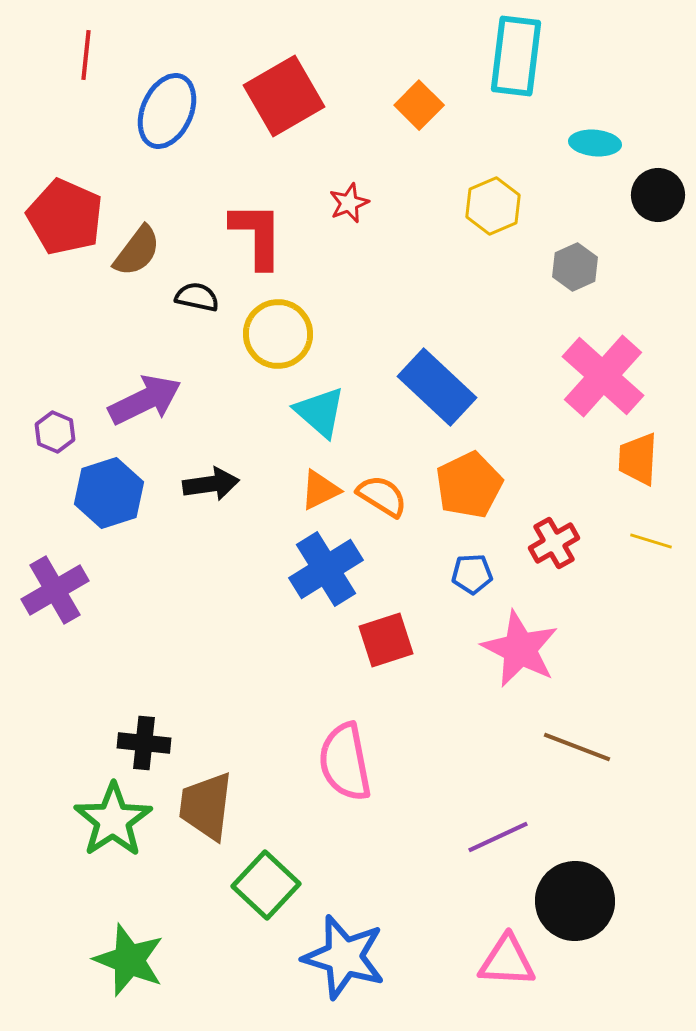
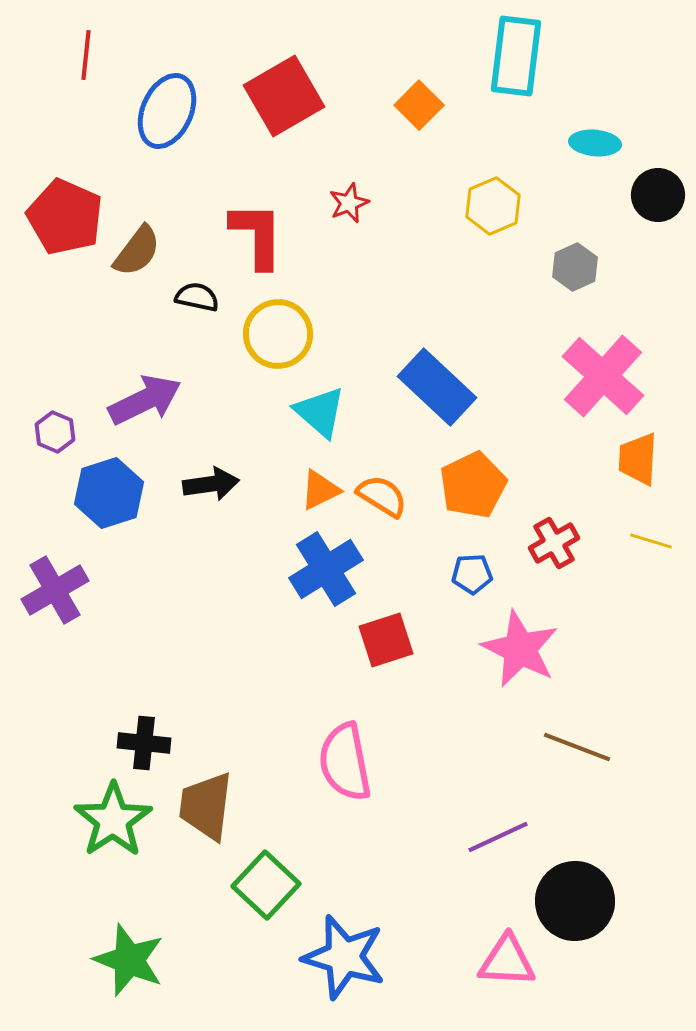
orange pentagon at (469, 485): moved 4 px right
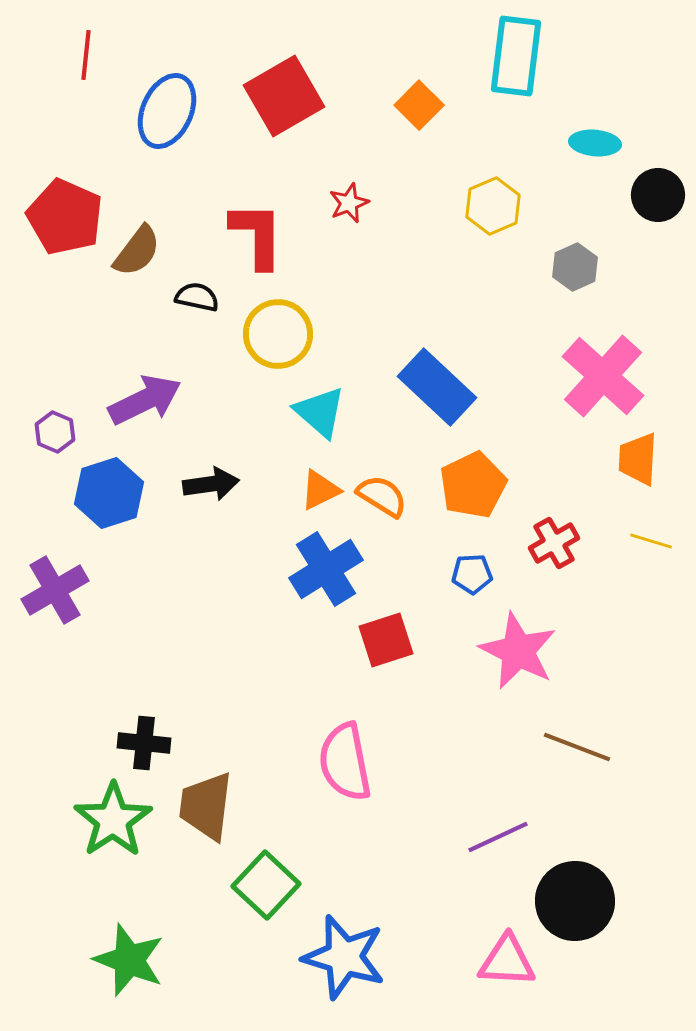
pink star at (520, 649): moved 2 px left, 2 px down
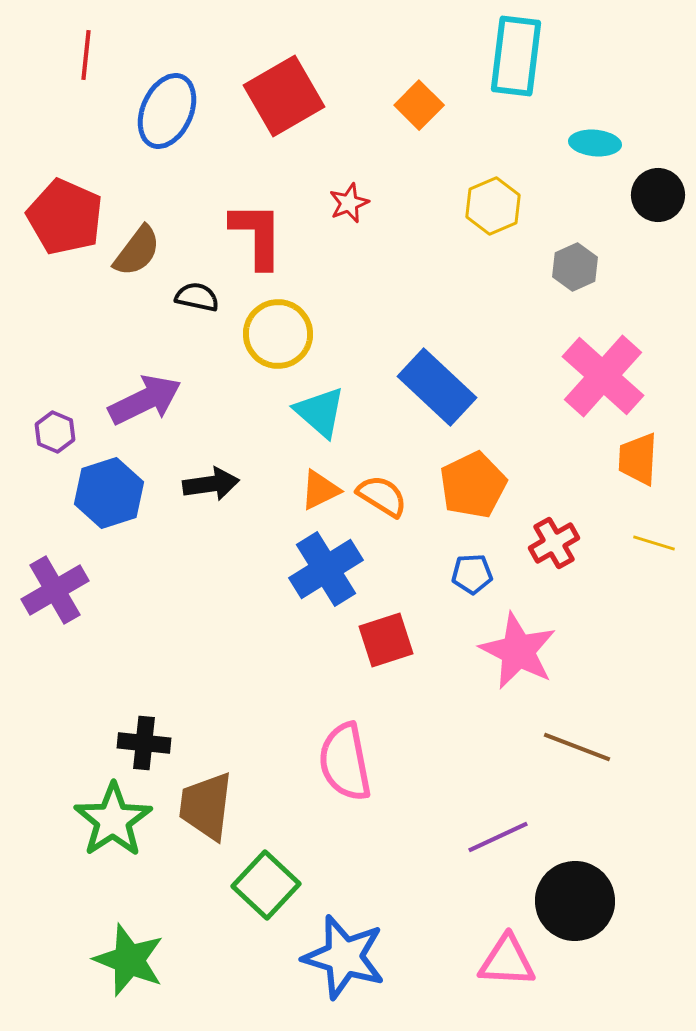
yellow line at (651, 541): moved 3 px right, 2 px down
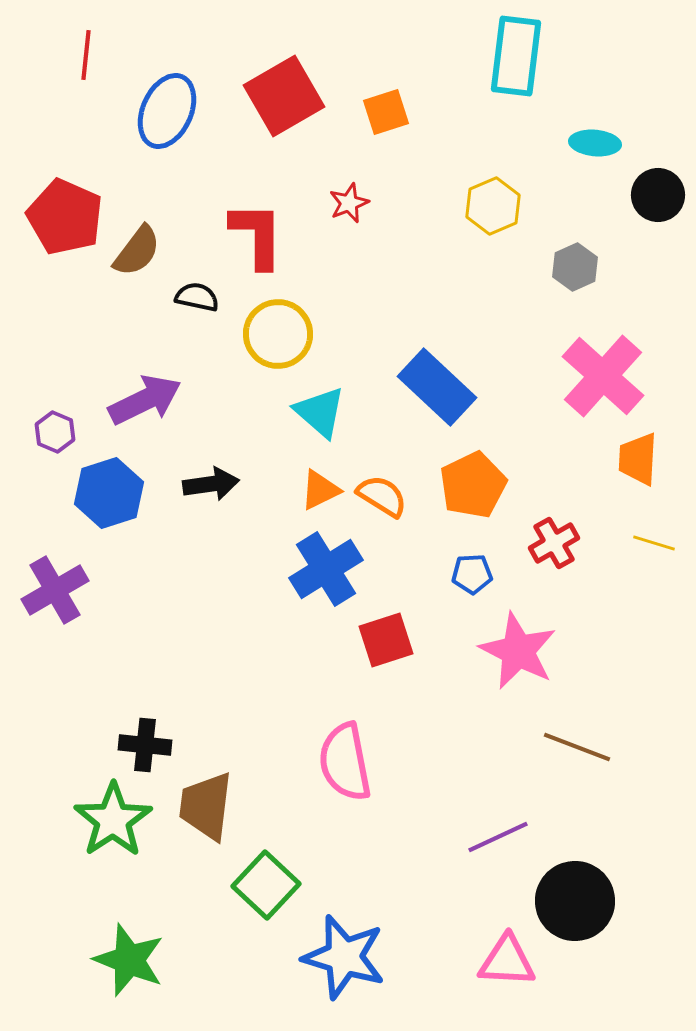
orange square at (419, 105): moved 33 px left, 7 px down; rotated 27 degrees clockwise
black cross at (144, 743): moved 1 px right, 2 px down
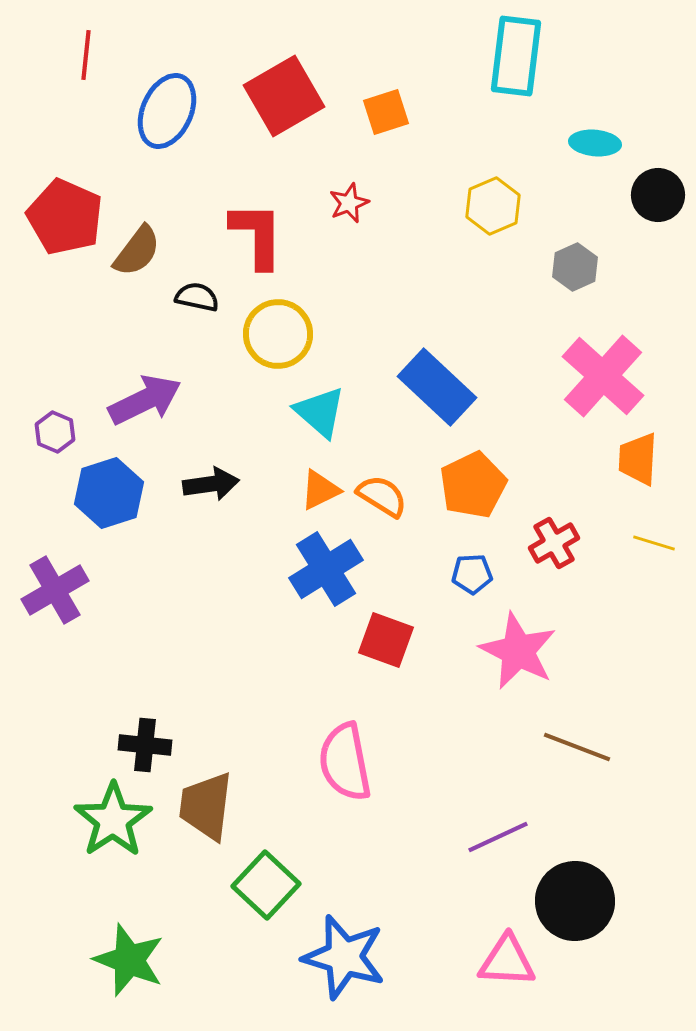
red square at (386, 640): rotated 38 degrees clockwise
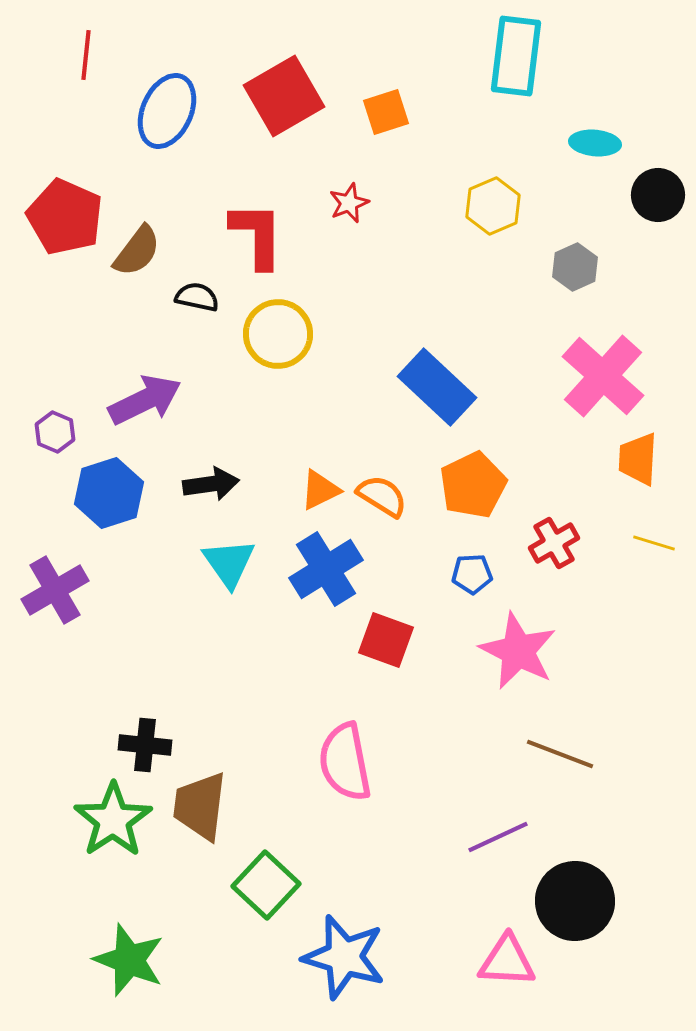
cyan triangle at (320, 412): moved 91 px left, 151 px down; rotated 14 degrees clockwise
brown line at (577, 747): moved 17 px left, 7 px down
brown trapezoid at (206, 806): moved 6 px left
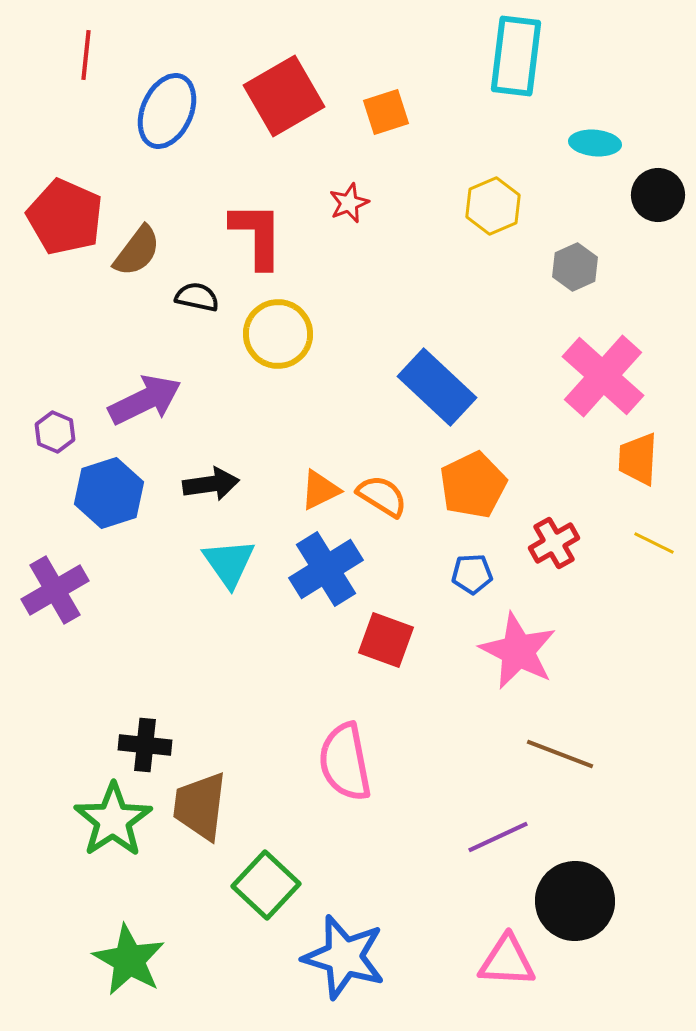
yellow line at (654, 543): rotated 9 degrees clockwise
green star at (129, 960): rotated 8 degrees clockwise
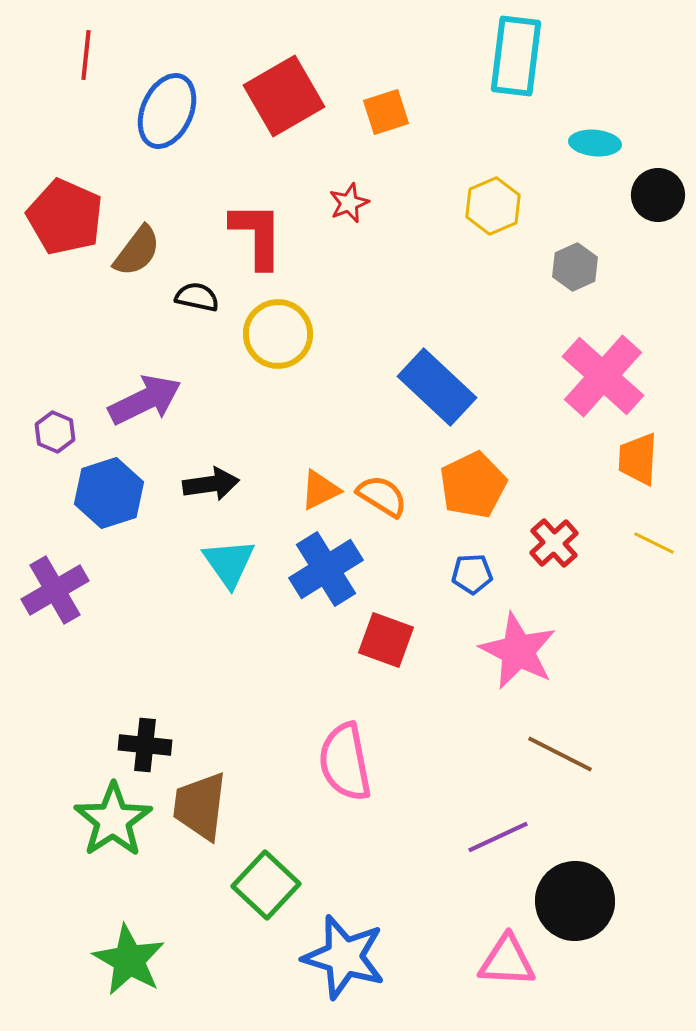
red cross at (554, 543): rotated 12 degrees counterclockwise
brown line at (560, 754): rotated 6 degrees clockwise
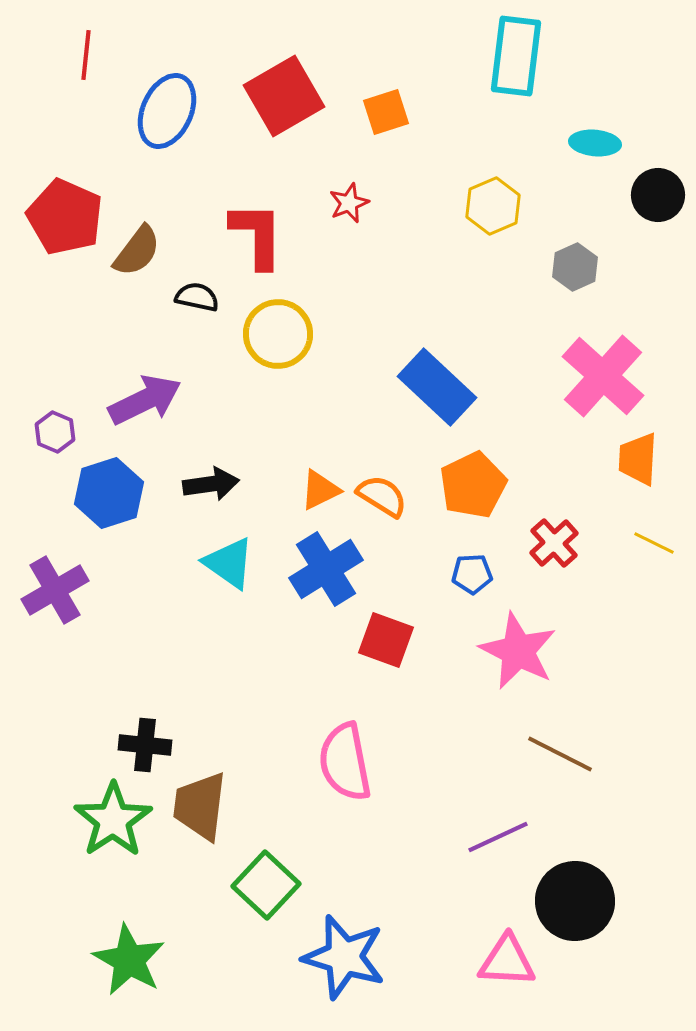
cyan triangle at (229, 563): rotated 20 degrees counterclockwise
